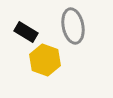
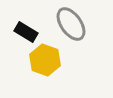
gray ellipse: moved 2 px left, 2 px up; rotated 24 degrees counterclockwise
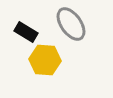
yellow hexagon: rotated 16 degrees counterclockwise
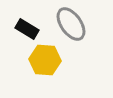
black rectangle: moved 1 px right, 3 px up
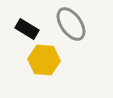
yellow hexagon: moved 1 px left
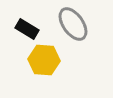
gray ellipse: moved 2 px right
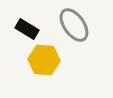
gray ellipse: moved 1 px right, 1 px down
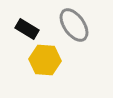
yellow hexagon: moved 1 px right
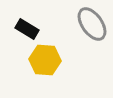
gray ellipse: moved 18 px right, 1 px up
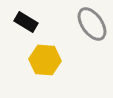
black rectangle: moved 1 px left, 7 px up
